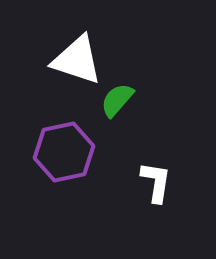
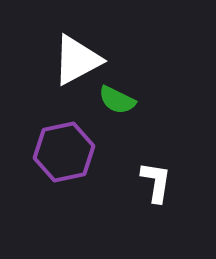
white triangle: rotated 46 degrees counterclockwise
green semicircle: rotated 105 degrees counterclockwise
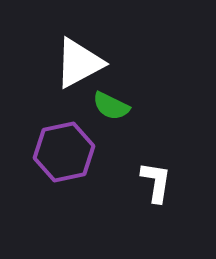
white triangle: moved 2 px right, 3 px down
green semicircle: moved 6 px left, 6 px down
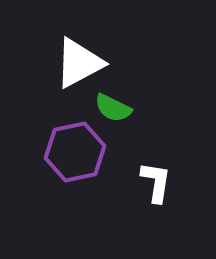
green semicircle: moved 2 px right, 2 px down
purple hexagon: moved 11 px right
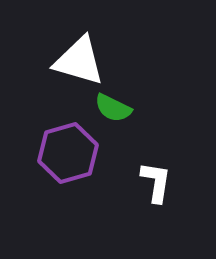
white triangle: moved 2 px up; rotated 44 degrees clockwise
purple hexagon: moved 7 px left, 1 px down; rotated 4 degrees counterclockwise
